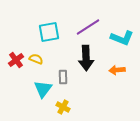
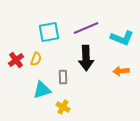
purple line: moved 2 px left, 1 px down; rotated 10 degrees clockwise
yellow semicircle: rotated 88 degrees clockwise
orange arrow: moved 4 px right, 1 px down
cyan triangle: moved 1 px left, 1 px down; rotated 36 degrees clockwise
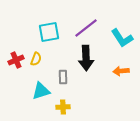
purple line: rotated 15 degrees counterclockwise
cyan L-shape: rotated 35 degrees clockwise
red cross: rotated 14 degrees clockwise
cyan triangle: moved 1 px left, 1 px down
yellow cross: rotated 32 degrees counterclockwise
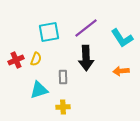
cyan triangle: moved 2 px left, 1 px up
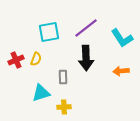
cyan triangle: moved 2 px right, 3 px down
yellow cross: moved 1 px right
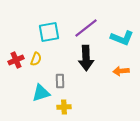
cyan L-shape: rotated 35 degrees counterclockwise
gray rectangle: moved 3 px left, 4 px down
